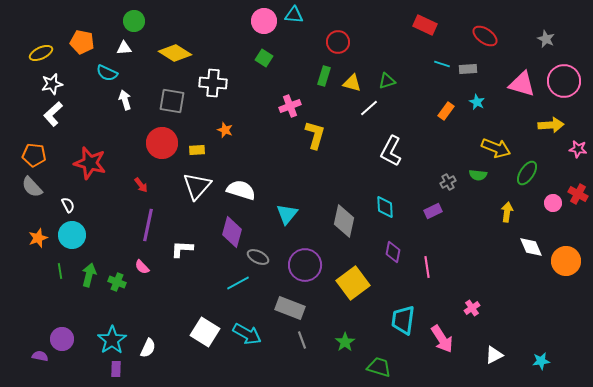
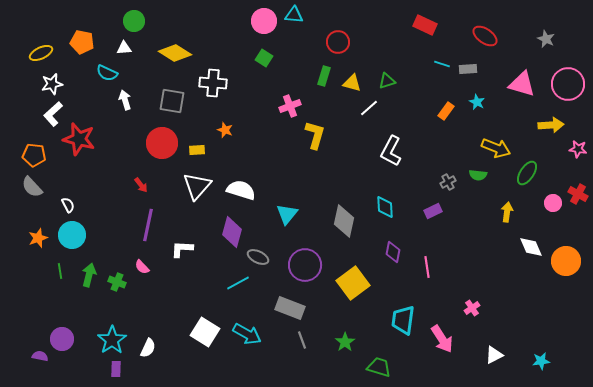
pink circle at (564, 81): moved 4 px right, 3 px down
red star at (90, 163): moved 11 px left, 24 px up
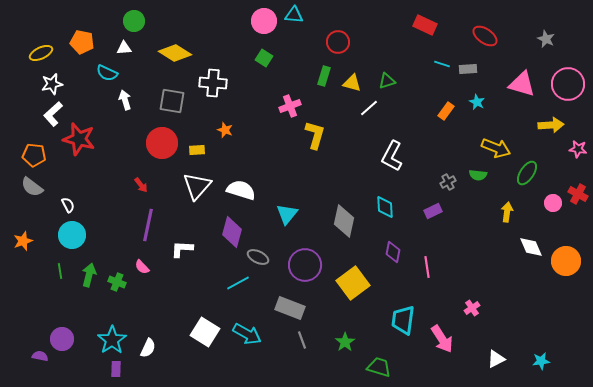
white L-shape at (391, 151): moved 1 px right, 5 px down
gray semicircle at (32, 187): rotated 10 degrees counterclockwise
orange star at (38, 238): moved 15 px left, 3 px down
white triangle at (494, 355): moved 2 px right, 4 px down
